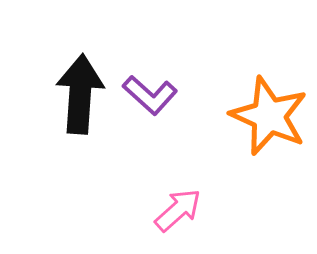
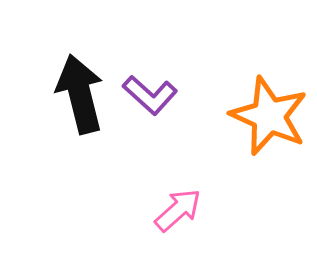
black arrow: rotated 18 degrees counterclockwise
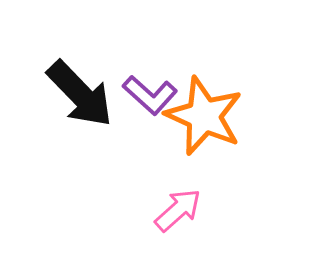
black arrow: rotated 150 degrees clockwise
orange star: moved 65 px left
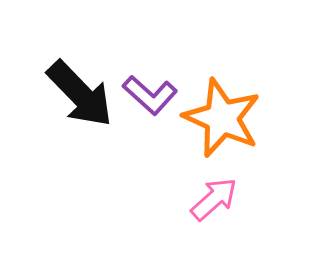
orange star: moved 18 px right, 2 px down
pink arrow: moved 36 px right, 11 px up
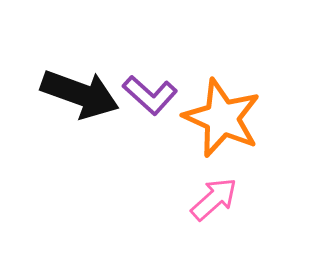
black arrow: rotated 26 degrees counterclockwise
